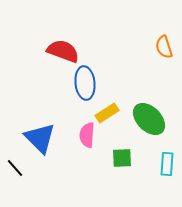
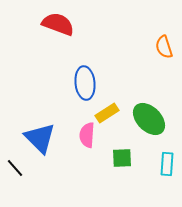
red semicircle: moved 5 px left, 27 px up
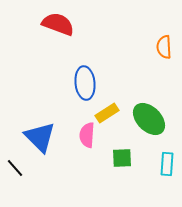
orange semicircle: rotated 15 degrees clockwise
blue triangle: moved 1 px up
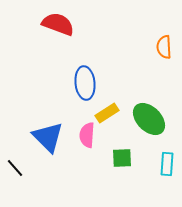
blue triangle: moved 8 px right
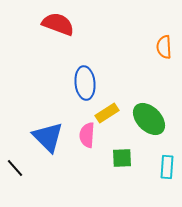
cyan rectangle: moved 3 px down
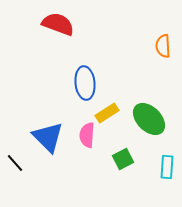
orange semicircle: moved 1 px left, 1 px up
green square: moved 1 px right, 1 px down; rotated 25 degrees counterclockwise
black line: moved 5 px up
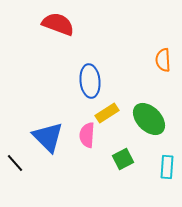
orange semicircle: moved 14 px down
blue ellipse: moved 5 px right, 2 px up
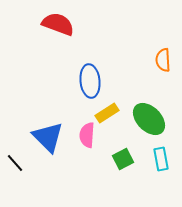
cyan rectangle: moved 6 px left, 8 px up; rotated 15 degrees counterclockwise
